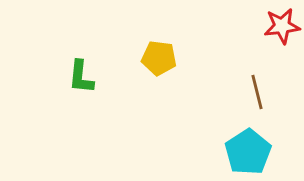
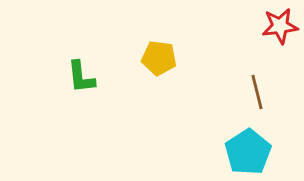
red star: moved 2 px left
green L-shape: rotated 12 degrees counterclockwise
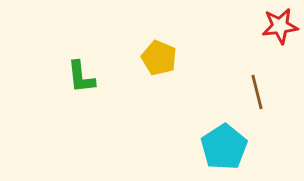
yellow pentagon: rotated 16 degrees clockwise
cyan pentagon: moved 24 px left, 5 px up
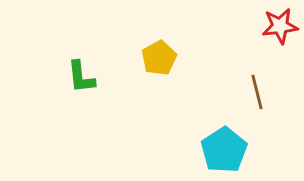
yellow pentagon: rotated 20 degrees clockwise
cyan pentagon: moved 3 px down
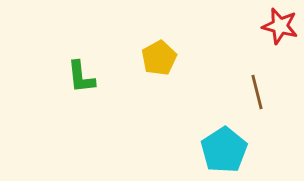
red star: rotated 21 degrees clockwise
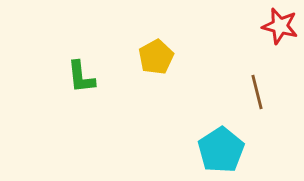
yellow pentagon: moved 3 px left, 1 px up
cyan pentagon: moved 3 px left
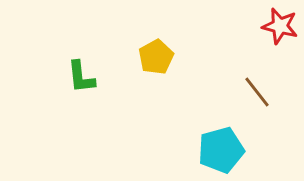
brown line: rotated 24 degrees counterclockwise
cyan pentagon: rotated 18 degrees clockwise
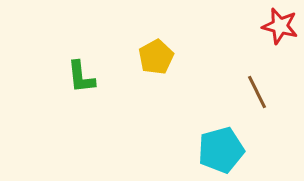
brown line: rotated 12 degrees clockwise
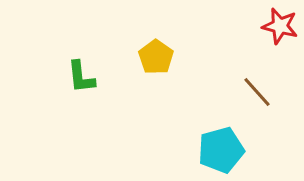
yellow pentagon: rotated 8 degrees counterclockwise
brown line: rotated 16 degrees counterclockwise
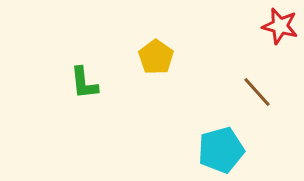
green L-shape: moved 3 px right, 6 px down
